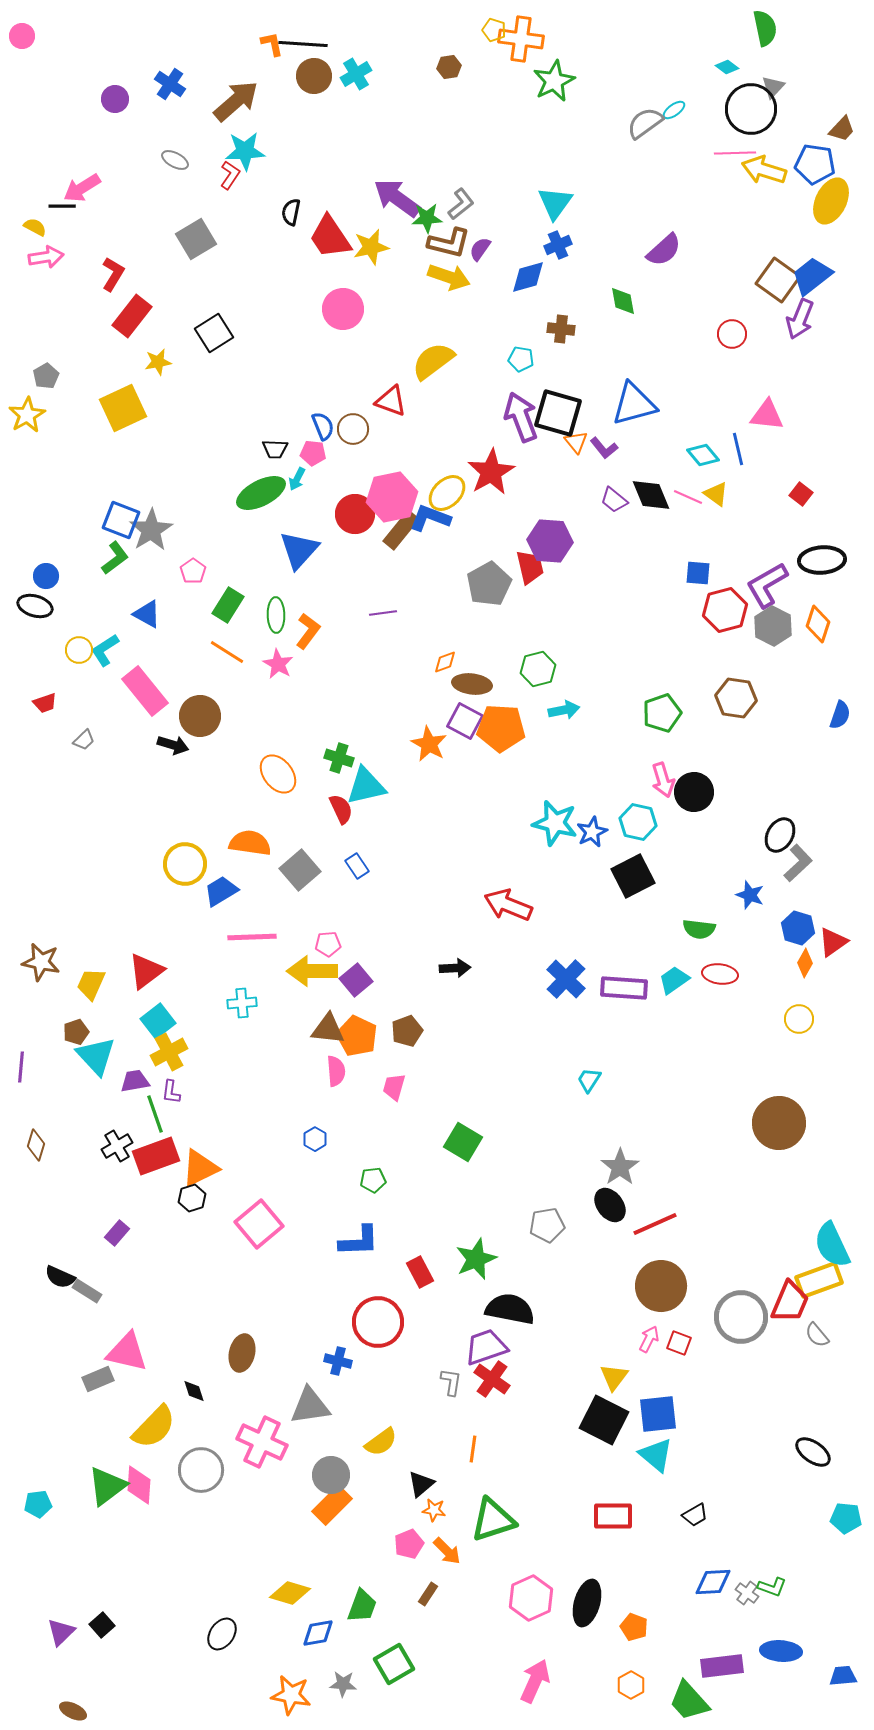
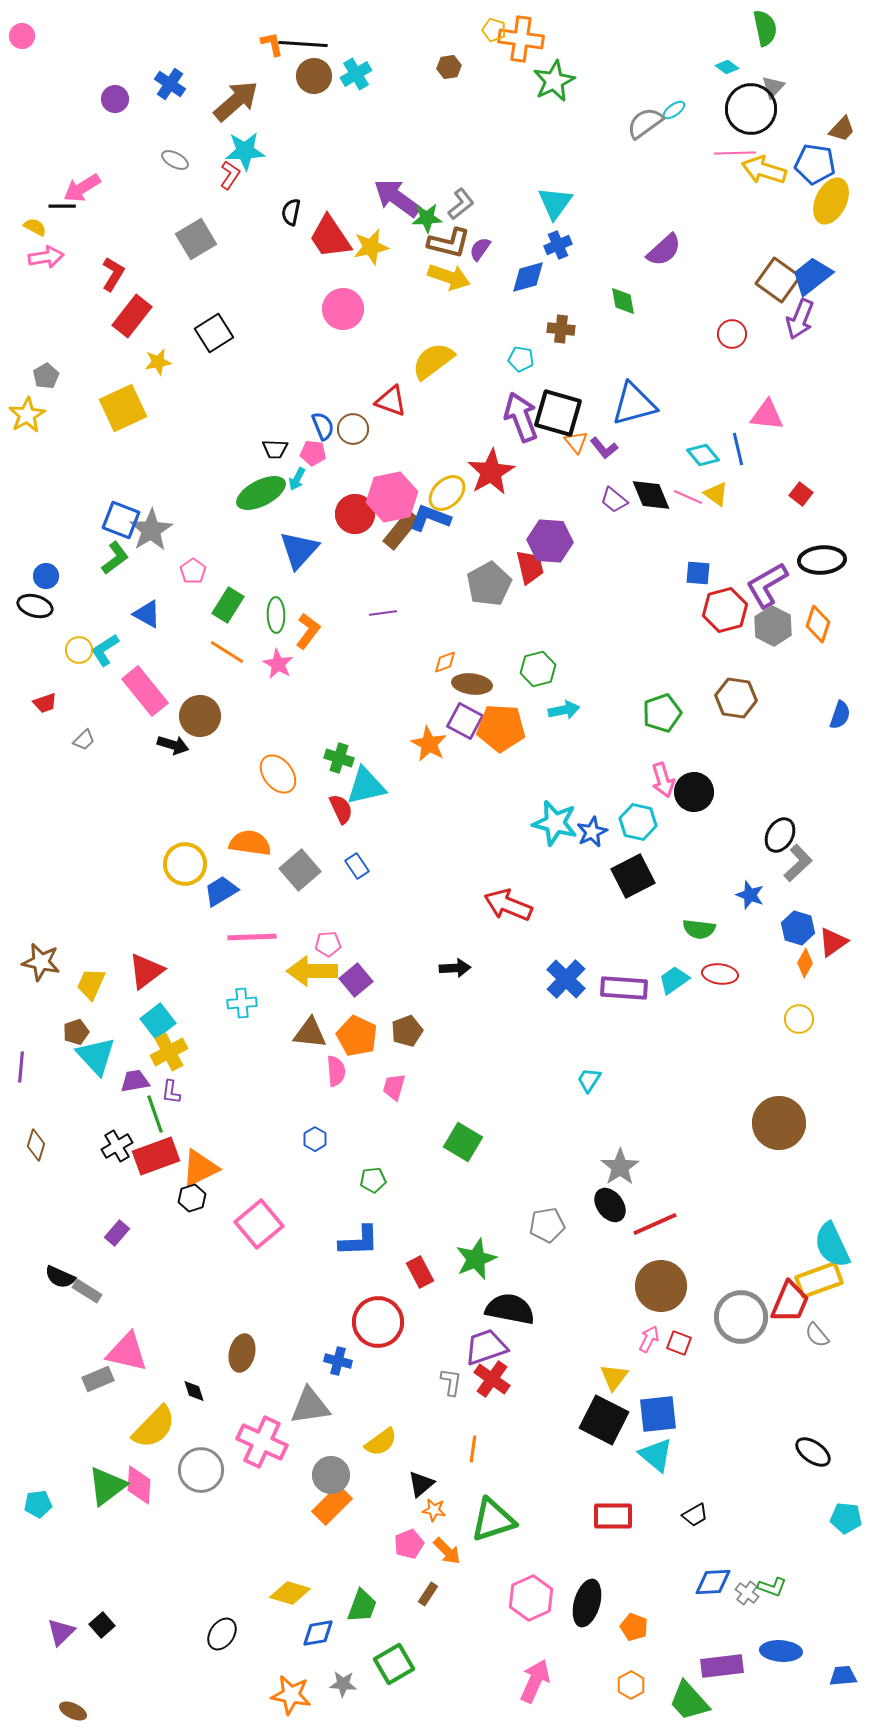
brown triangle at (328, 1029): moved 18 px left, 4 px down
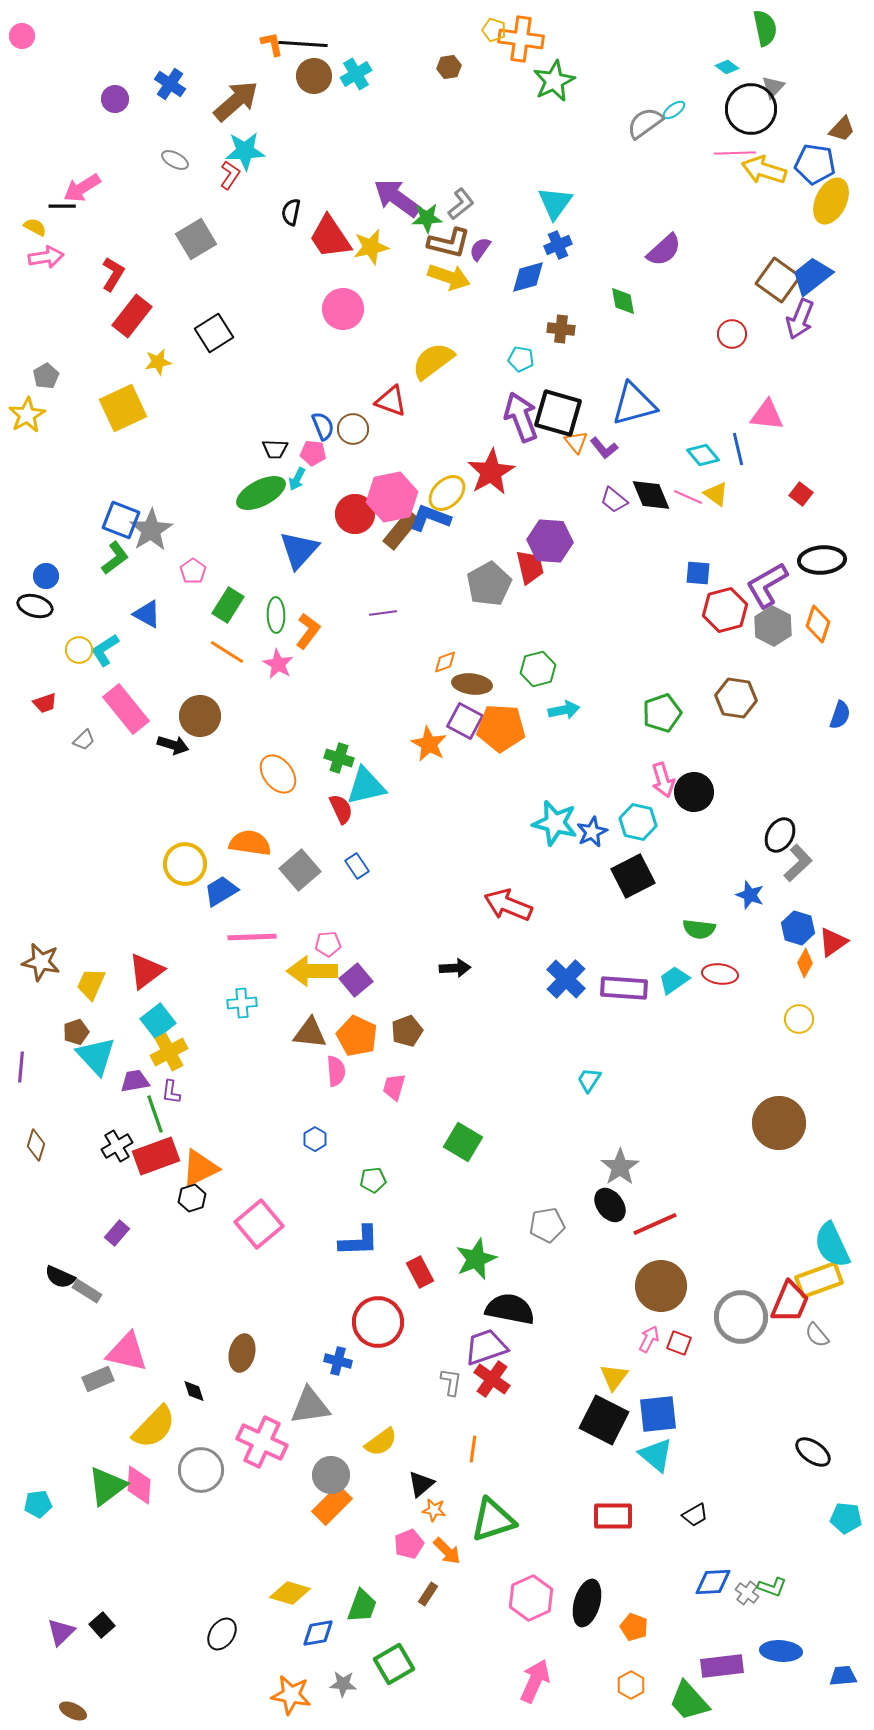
pink rectangle at (145, 691): moved 19 px left, 18 px down
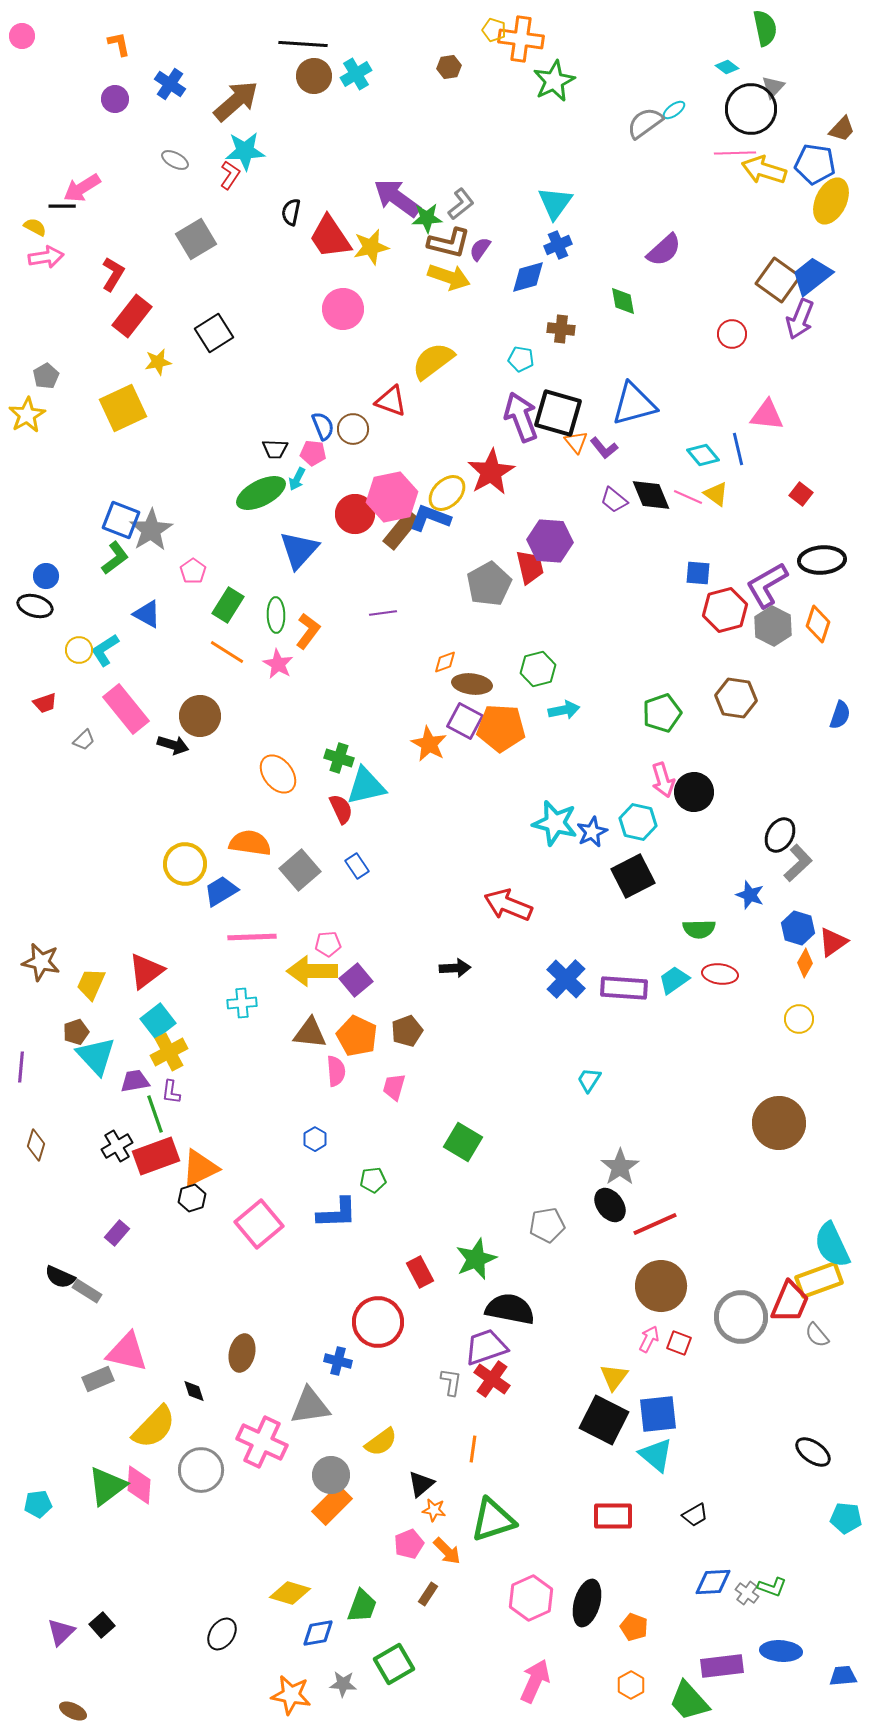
orange L-shape at (272, 44): moved 153 px left
green semicircle at (699, 929): rotated 8 degrees counterclockwise
blue L-shape at (359, 1241): moved 22 px left, 28 px up
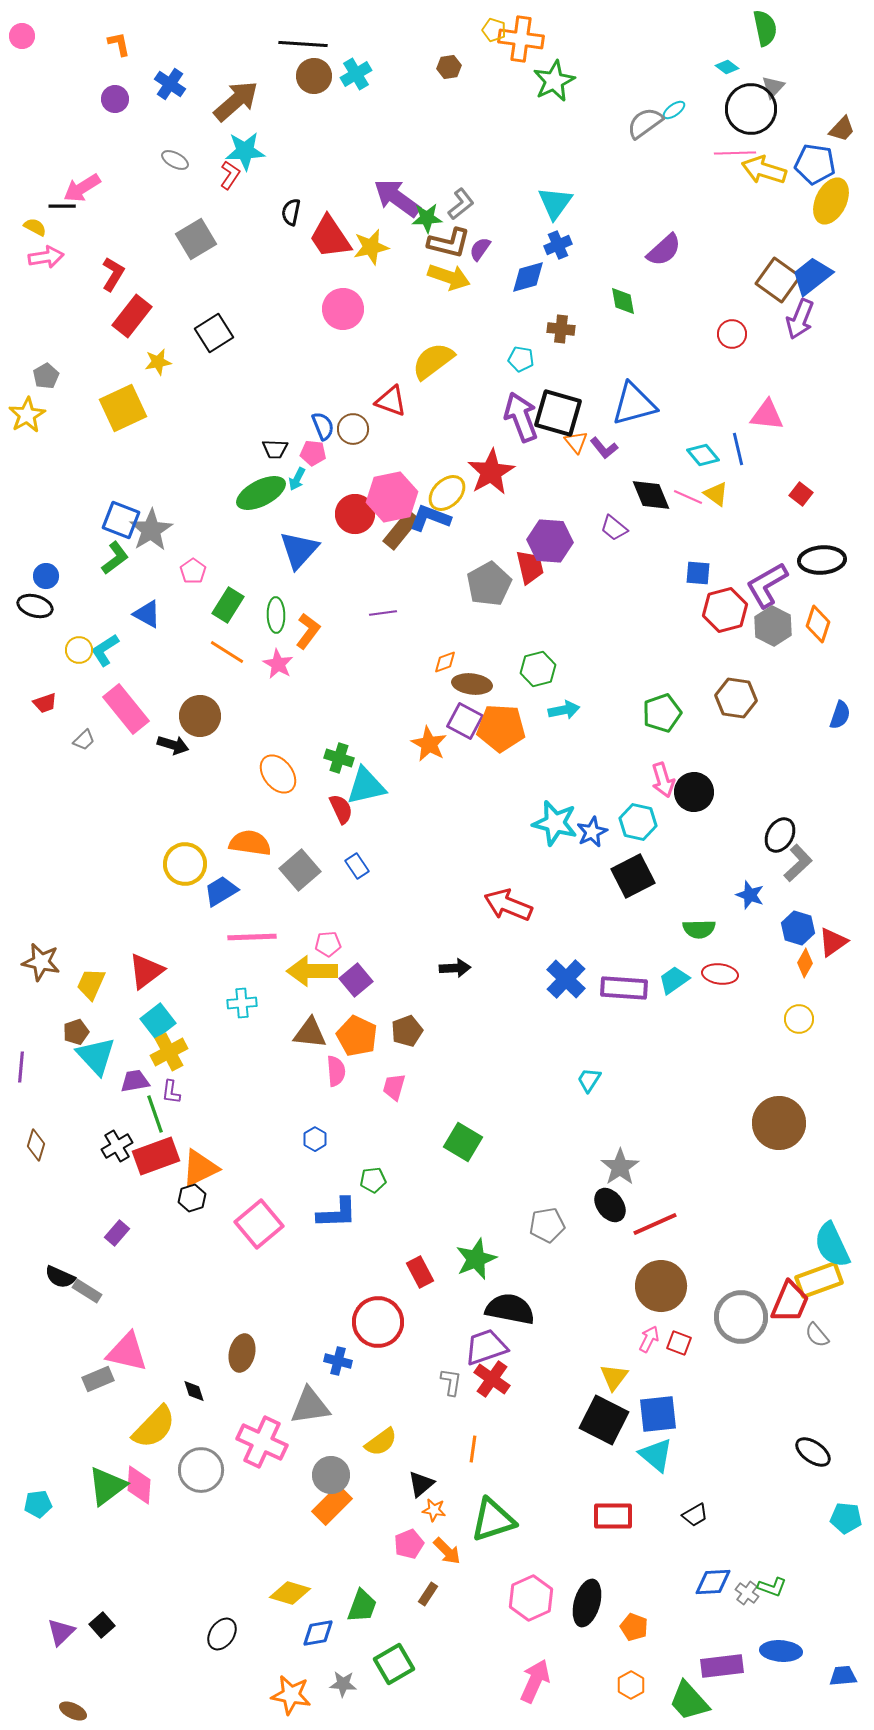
purple trapezoid at (614, 500): moved 28 px down
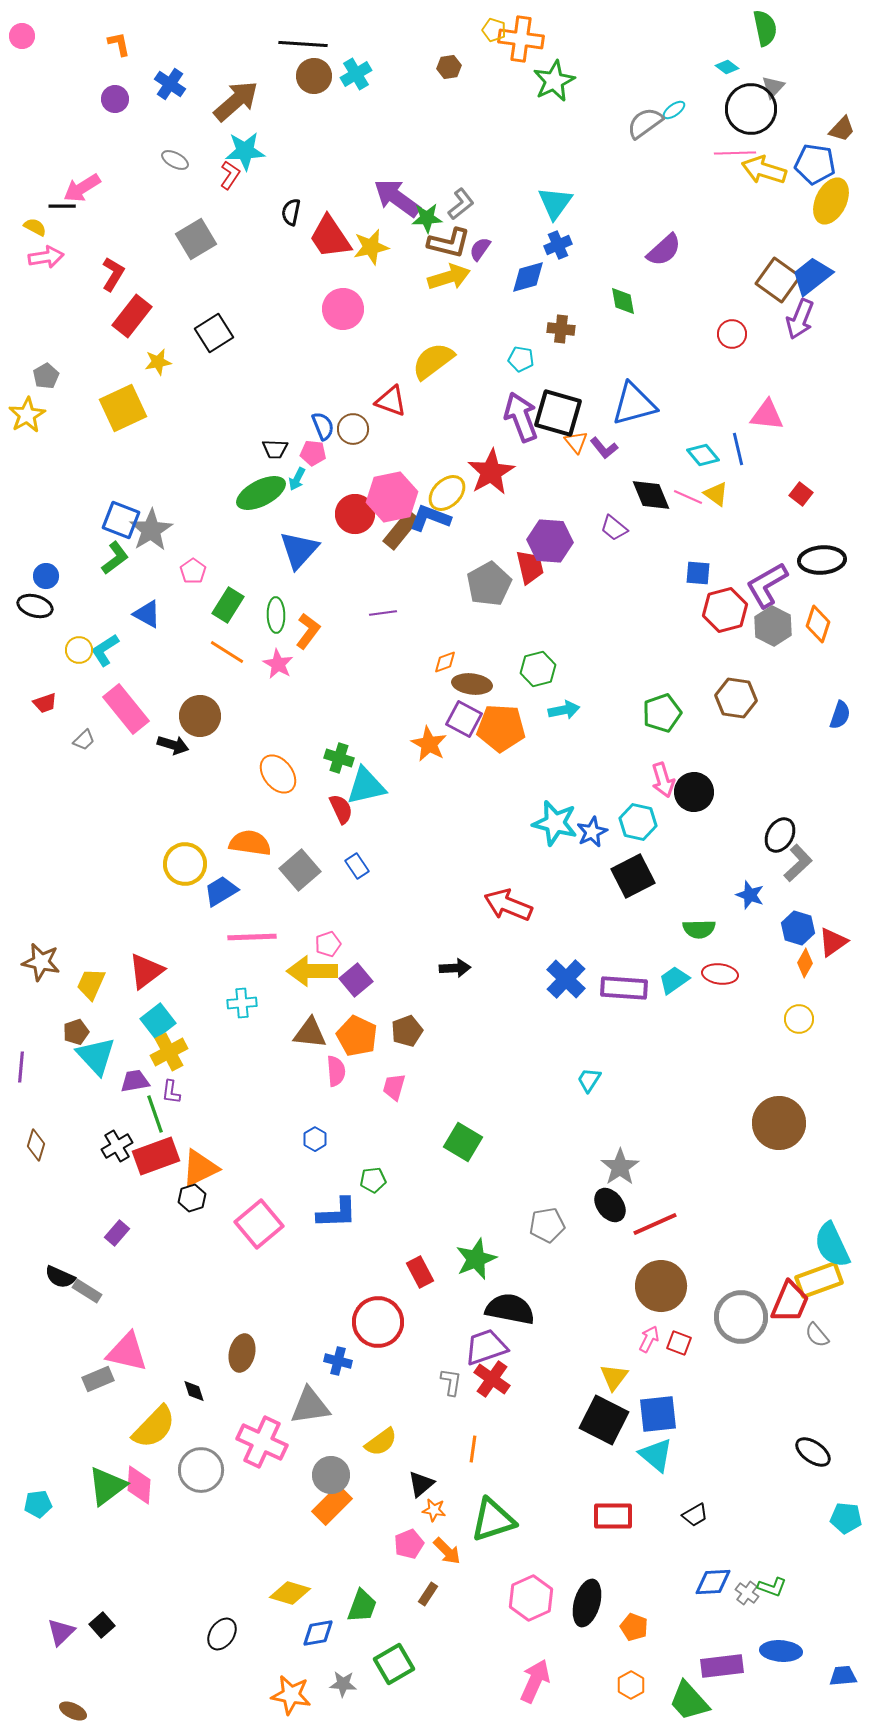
yellow arrow at (449, 277): rotated 36 degrees counterclockwise
purple square at (465, 721): moved 1 px left, 2 px up
pink pentagon at (328, 944): rotated 15 degrees counterclockwise
